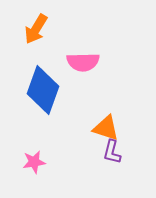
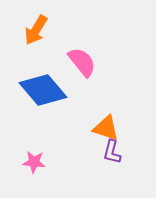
orange arrow: moved 1 px down
pink semicircle: moved 1 px left; rotated 128 degrees counterclockwise
blue diamond: rotated 60 degrees counterclockwise
pink star: rotated 15 degrees clockwise
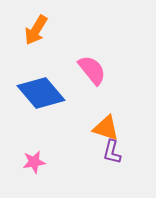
pink semicircle: moved 10 px right, 8 px down
blue diamond: moved 2 px left, 3 px down
pink star: rotated 15 degrees counterclockwise
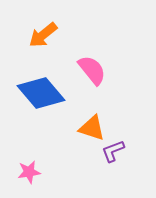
orange arrow: moved 7 px right, 5 px down; rotated 20 degrees clockwise
orange triangle: moved 14 px left
purple L-shape: moved 1 px right, 1 px up; rotated 55 degrees clockwise
pink star: moved 5 px left, 10 px down
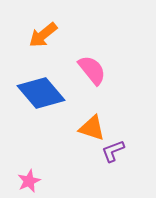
pink star: moved 9 px down; rotated 15 degrees counterclockwise
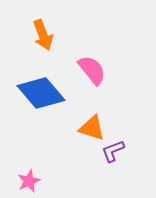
orange arrow: rotated 72 degrees counterclockwise
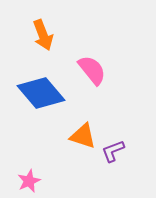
orange triangle: moved 9 px left, 8 px down
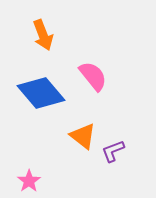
pink semicircle: moved 1 px right, 6 px down
orange triangle: rotated 20 degrees clockwise
pink star: rotated 10 degrees counterclockwise
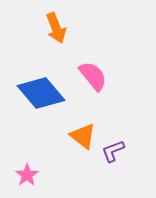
orange arrow: moved 13 px right, 7 px up
pink star: moved 2 px left, 6 px up
